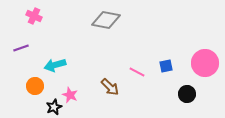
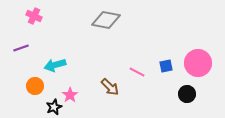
pink circle: moved 7 px left
pink star: rotated 14 degrees clockwise
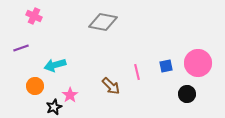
gray diamond: moved 3 px left, 2 px down
pink line: rotated 49 degrees clockwise
brown arrow: moved 1 px right, 1 px up
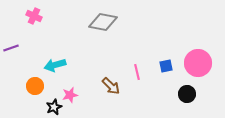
purple line: moved 10 px left
pink star: rotated 21 degrees clockwise
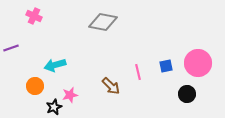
pink line: moved 1 px right
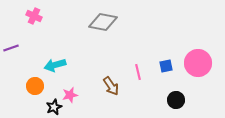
brown arrow: rotated 12 degrees clockwise
black circle: moved 11 px left, 6 px down
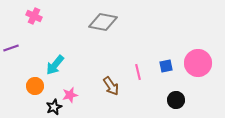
cyan arrow: rotated 35 degrees counterclockwise
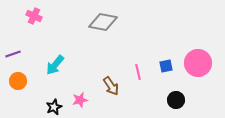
purple line: moved 2 px right, 6 px down
orange circle: moved 17 px left, 5 px up
pink star: moved 10 px right, 5 px down
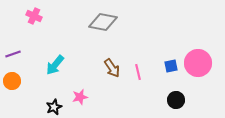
blue square: moved 5 px right
orange circle: moved 6 px left
brown arrow: moved 1 px right, 18 px up
pink star: moved 3 px up
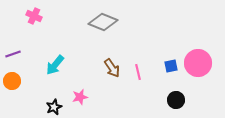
gray diamond: rotated 12 degrees clockwise
